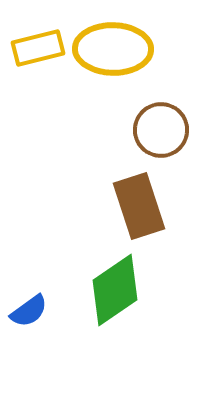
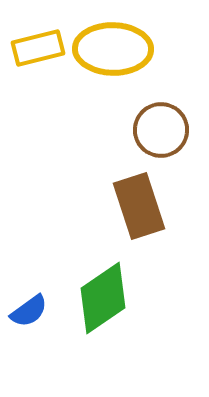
green diamond: moved 12 px left, 8 px down
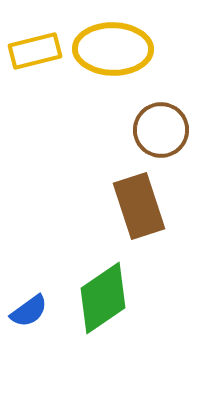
yellow rectangle: moved 3 px left, 3 px down
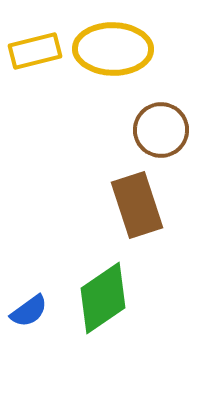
brown rectangle: moved 2 px left, 1 px up
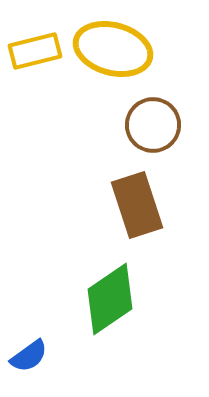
yellow ellipse: rotated 14 degrees clockwise
brown circle: moved 8 px left, 5 px up
green diamond: moved 7 px right, 1 px down
blue semicircle: moved 45 px down
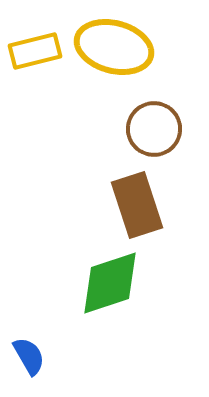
yellow ellipse: moved 1 px right, 2 px up
brown circle: moved 1 px right, 4 px down
green diamond: moved 16 px up; rotated 16 degrees clockwise
blue semicircle: rotated 84 degrees counterclockwise
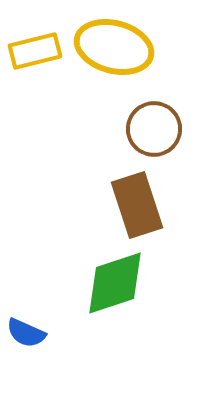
green diamond: moved 5 px right
blue semicircle: moved 3 px left, 23 px up; rotated 144 degrees clockwise
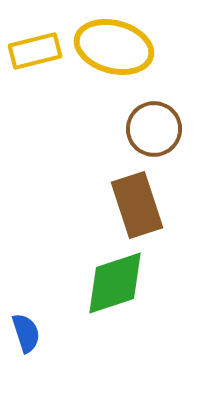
blue semicircle: rotated 132 degrees counterclockwise
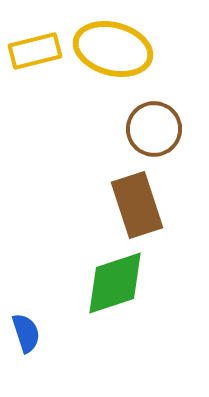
yellow ellipse: moved 1 px left, 2 px down
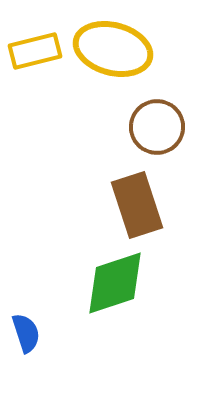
brown circle: moved 3 px right, 2 px up
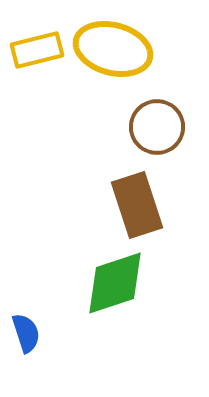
yellow rectangle: moved 2 px right, 1 px up
